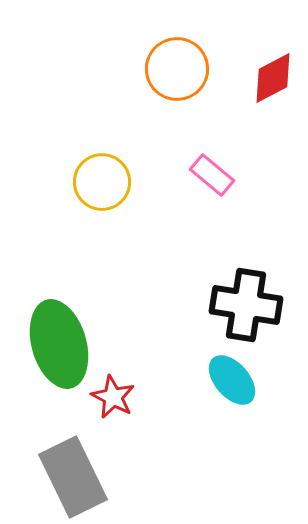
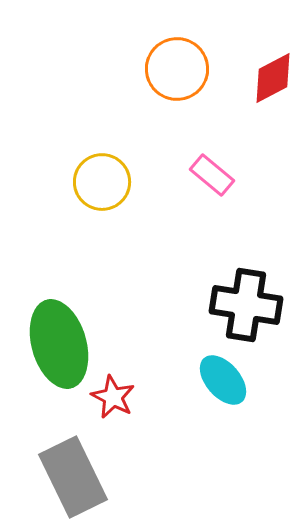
cyan ellipse: moved 9 px left
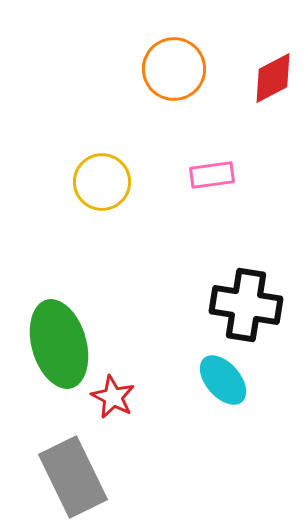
orange circle: moved 3 px left
pink rectangle: rotated 48 degrees counterclockwise
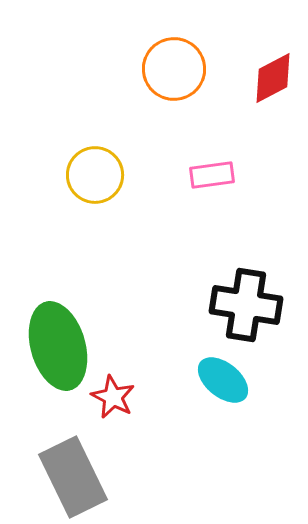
yellow circle: moved 7 px left, 7 px up
green ellipse: moved 1 px left, 2 px down
cyan ellipse: rotated 10 degrees counterclockwise
